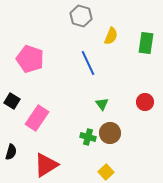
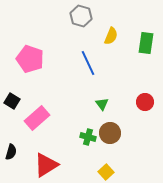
pink rectangle: rotated 15 degrees clockwise
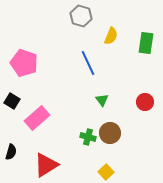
pink pentagon: moved 6 px left, 4 px down
green triangle: moved 4 px up
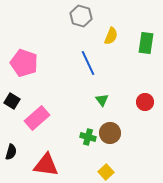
red triangle: rotated 40 degrees clockwise
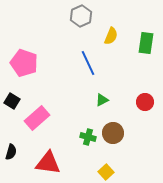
gray hexagon: rotated 20 degrees clockwise
green triangle: rotated 40 degrees clockwise
brown circle: moved 3 px right
red triangle: moved 2 px right, 2 px up
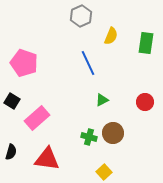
green cross: moved 1 px right
red triangle: moved 1 px left, 4 px up
yellow square: moved 2 px left
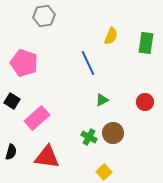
gray hexagon: moved 37 px left; rotated 15 degrees clockwise
green cross: rotated 14 degrees clockwise
red triangle: moved 2 px up
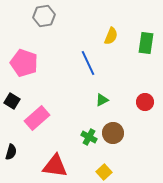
red triangle: moved 8 px right, 9 px down
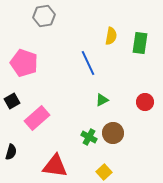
yellow semicircle: rotated 12 degrees counterclockwise
green rectangle: moved 6 px left
black square: rotated 28 degrees clockwise
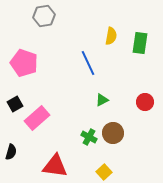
black square: moved 3 px right, 3 px down
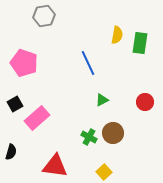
yellow semicircle: moved 6 px right, 1 px up
